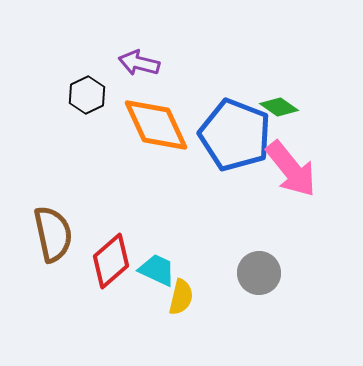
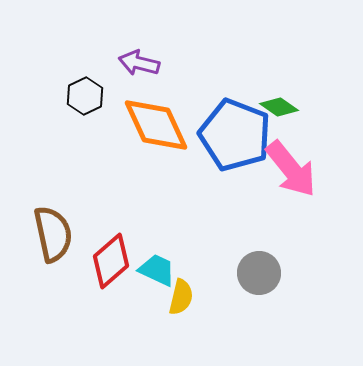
black hexagon: moved 2 px left, 1 px down
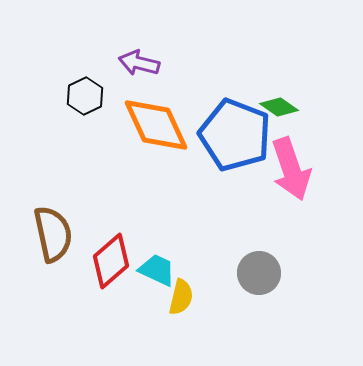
pink arrow: rotated 20 degrees clockwise
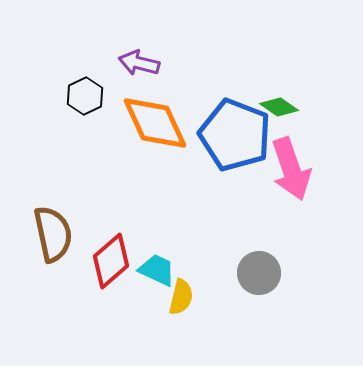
orange diamond: moved 1 px left, 2 px up
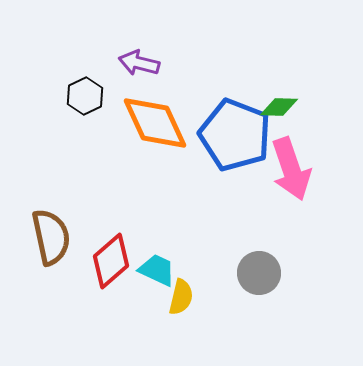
green diamond: rotated 33 degrees counterclockwise
brown semicircle: moved 2 px left, 3 px down
